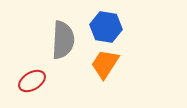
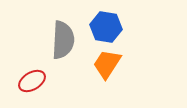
orange trapezoid: moved 2 px right
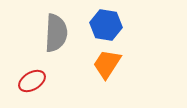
blue hexagon: moved 2 px up
gray semicircle: moved 7 px left, 7 px up
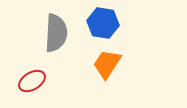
blue hexagon: moved 3 px left, 2 px up
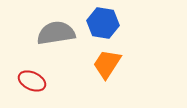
gray semicircle: rotated 102 degrees counterclockwise
red ellipse: rotated 56 degrees clockwise
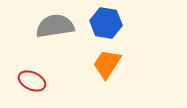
blue hexagon: moved 3 px right
gray semicircle: moved 1 px left, 7 px up
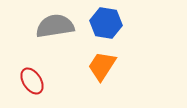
orange trapezoid: moved 5 px left, 2 px down
red ellipse: rotated 32 degrees clockwise
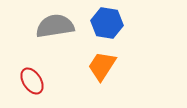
blue hexagon: moved 1 px right
